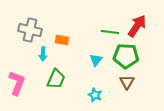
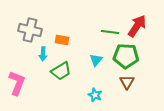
green trapezoid: moved 5 px right, 8 px up; rotated 35 degrees clockwise
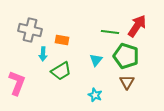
green pentagon: rotated 15 degrees clockwise
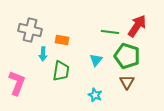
green pentagon: moved 1 px right
green trapezoid: rotated 50 degrees counterclockwise
